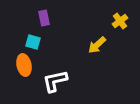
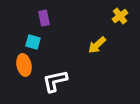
yellow cross: moved 5 px up
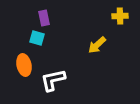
yellow cross: rotated 35 degrees clockwise
cyan square: moved 4 px right, 4 px up
white L-shape: moved 2 px left, 1 px up
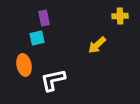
cyan square: rotated 28 degrees counterclockwise
